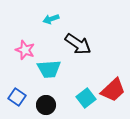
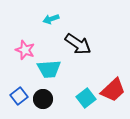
blue square: moved 2 px right, 1 px up; rotated 18 degrees clockwise
black circle: moved 3 px left, 6 px up
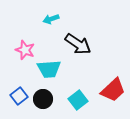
cyan square: moved 8 px left, 2 px down
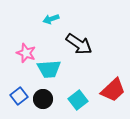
black arrow: moved 1 px right
pink star: moved 1 px right, 3 px down
